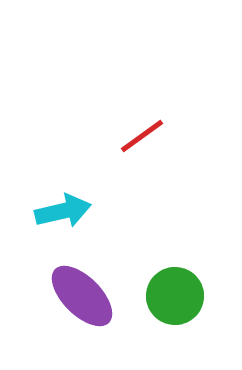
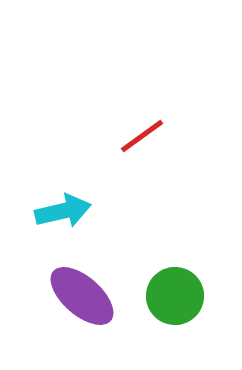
purple ellipse: rotated 4 degrees counterclockwise
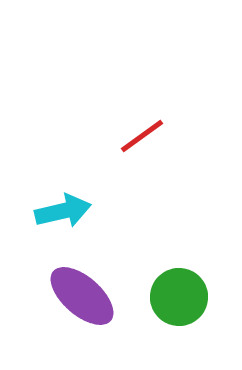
green circle: moved 4 px right, 1 px down
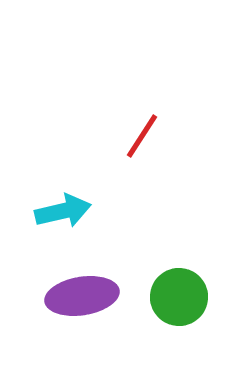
red line: rotated 21 degrees counterclockwise
purple ellipse: rotated 50 degrees counterclockwise
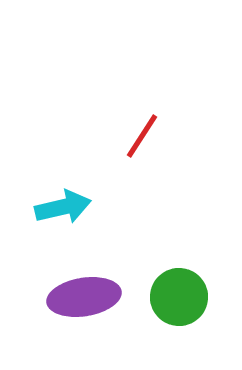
cyan arrow: moved 4 px up
purple ellipse: moved 2 px right, 1 px down
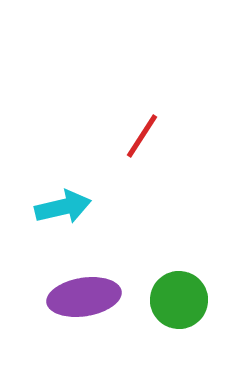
green circle: moved 3 px down
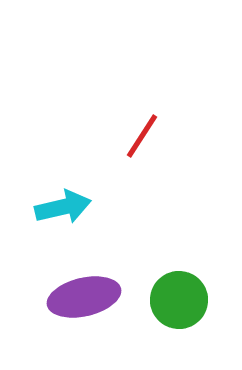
purple ellipse: rotated 4 degrees counterclockwise
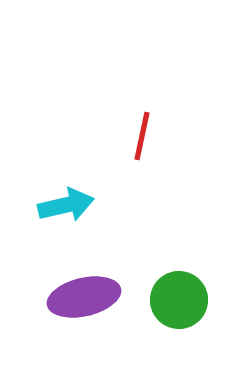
red line: rotated 21 degrees counterclockwise
cyan arrow: moved 3 px right, 2 px up
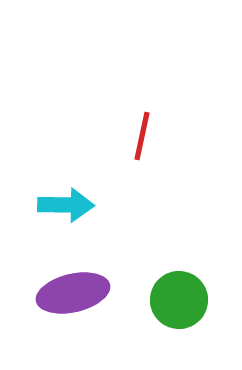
cyan arrow: rotated 14 degrees clockwise
purple ellipse: moved 11 px left, 4 px up
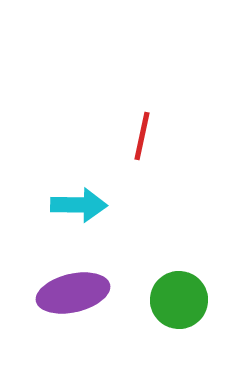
cyan arrow: moved 13 px right
